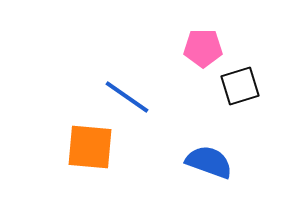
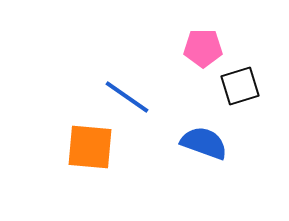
blue semicircle: moved 5 px left, 19 px up
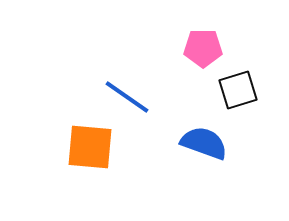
black square: moved 2 px left, 4 px down
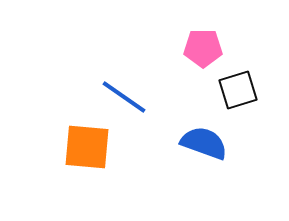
blue line: moved 3 px left
orange square: moved 3 px left
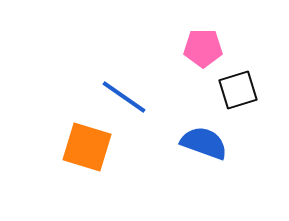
orange square: rotated 12 degrees clockwise
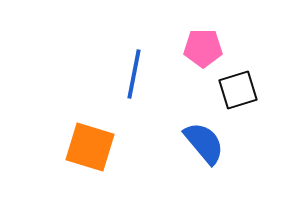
blue line: moved 10 px right, 23 px up; rotated 66 degrees clockwise
blue semicircle: rotated 30 degrees clockwise
orange square: moved 3 px right
